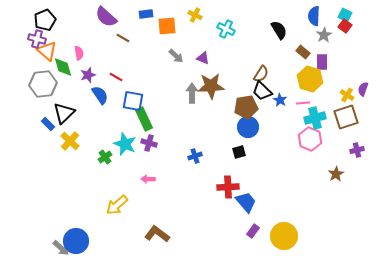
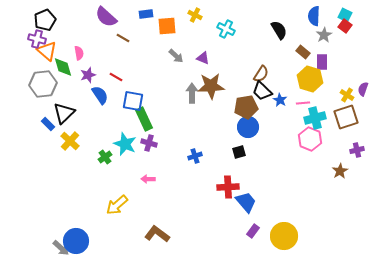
brown star at (336, 174): moved 4 px right, 3 px up
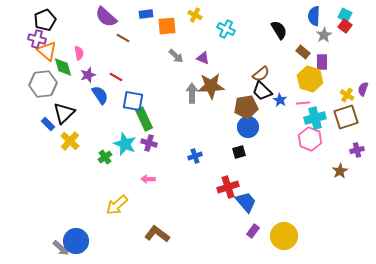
brown semicircle at (261, 74): rotated 18 degrees clockwise
red cross at (228, 187): rotated 15 degrees counterclockwise
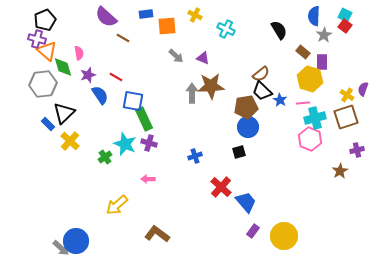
red cross at (228, 187): moved 7 px left; rotated 30 degrees counterclockwise
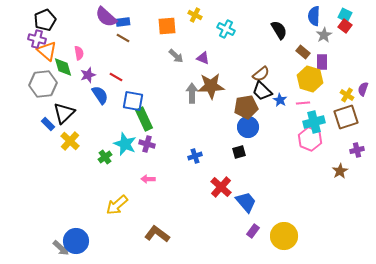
blue rectangle at (146, 14): moved 23 px left, 8 px down
cyan cross at (315, 118): moved 1 px left, 4 px down
purple cross at (149, 143): moved 2 px left, 1 px down
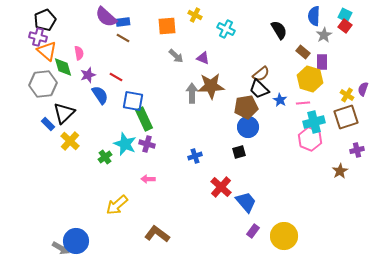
purple cross at (37, 39): moved 1 px right, 2 px up
black trapezoid at (262, 91): moved 3 px left, 2 px up
gray arrow at (61, 248): rotated 12 degrees counterclockwise
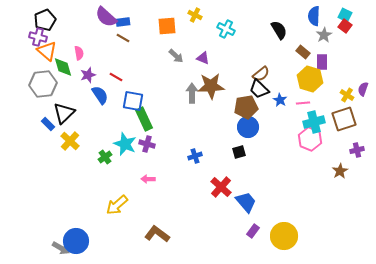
brown square at (346, 117): moved 2 px left, 2 px down
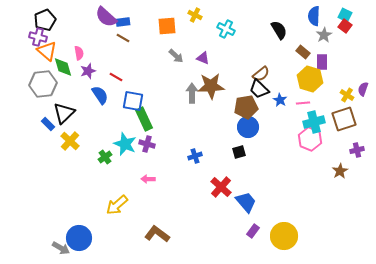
purple star at (88, 75): moved 4 px up
blue circle at (76, 241): moved 3 px right, 3 px up
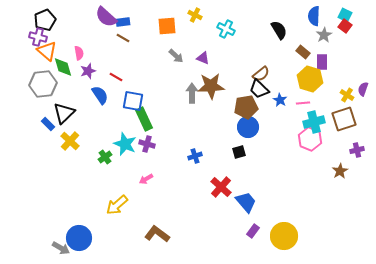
pink arrow at (148, 179): moved 2 px left; rotated 32 degrees counterclockwise
